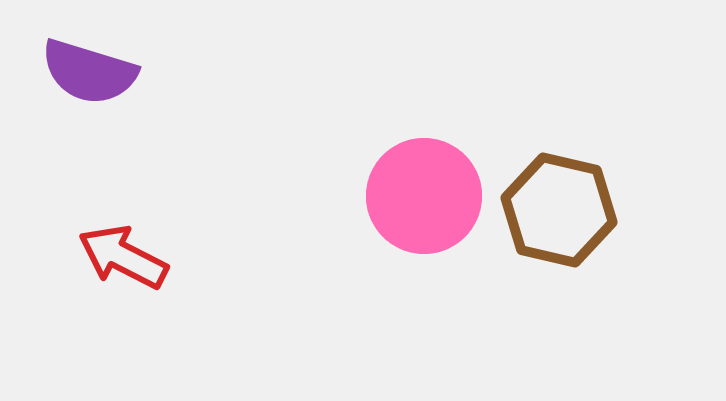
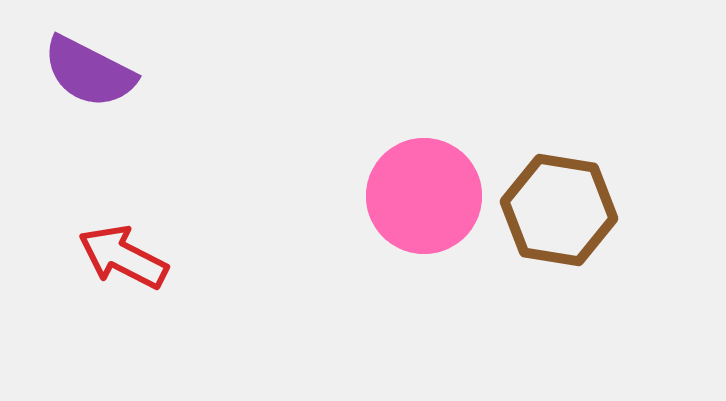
purple semicircle: rotated 10 degrees clockwise
brown hexagon: rotated 4 degrees counterclockwise
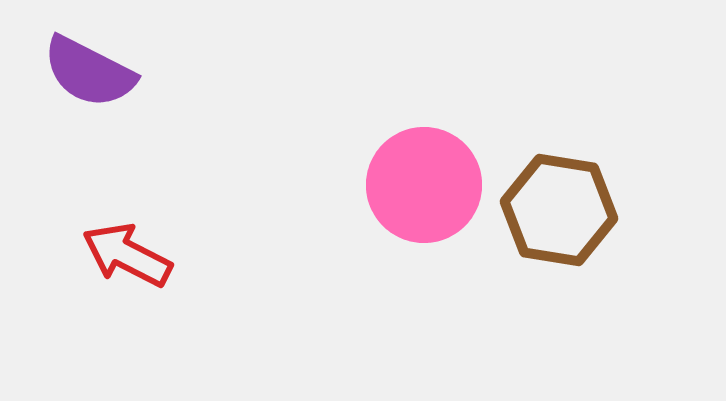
pink circle: moved 11 px up
red arrow: moved 4 px right, 2 px up
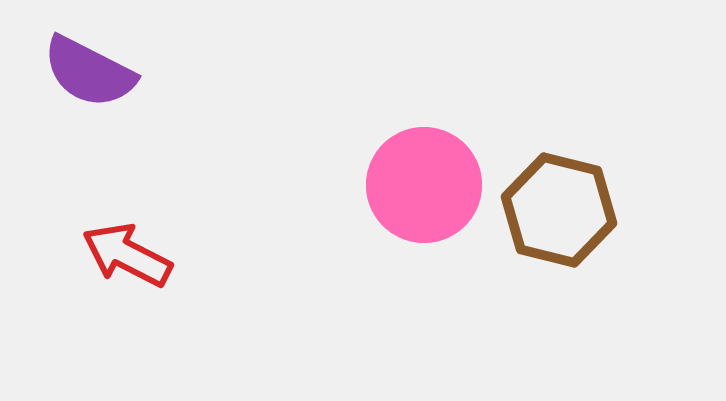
brown hexagon: rotated 5 degrees clockwise
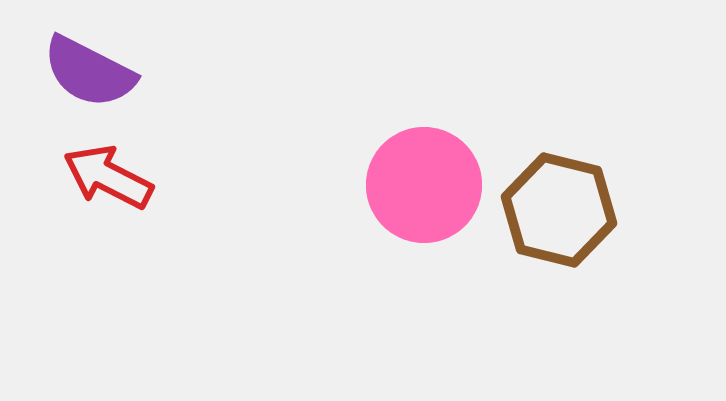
red arrow: moved 19 px left, 78 px up
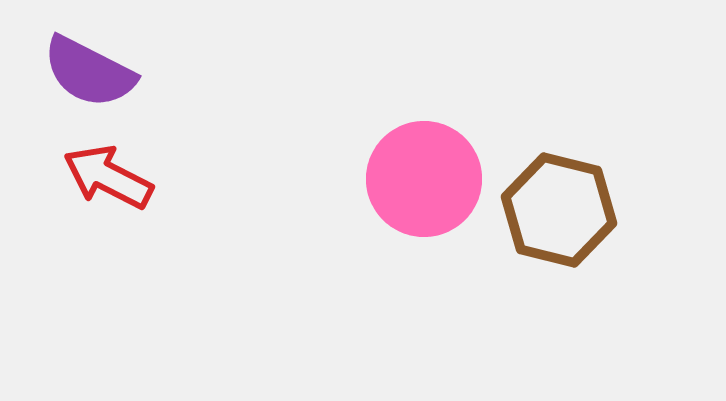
pink circle: moved 6 px up
